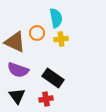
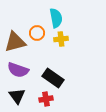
brown triangle: rotated 40 degrees counterclockwise
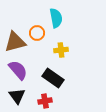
yellow cross: moved 11 px down
purple semicircle: rotated 150 degrees counterclockwise
red cross: moved 1 px left, 2 px down
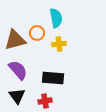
brown triangle: moved 2 px up
yellow cross: moved 2 px left, 6 px up
black rectangle: rotated 30 degrees counterclockwise
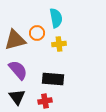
black rectangle: moved 1 px down
black triangle: moved 1 px down
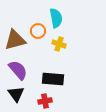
orange circle: moved 1 px right, 2 px up
yellow cross: rotated 24 degrees clockwise
black triangle: moved 1 px left, 3 px up
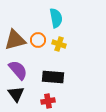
orange circle: moved 9 px down
black rectangle: moved 2 px up
red cross: moved 3 px right
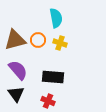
yellow cross: moved 1 px right, 1 px up
red cross: rotated 32 degrees clockwise
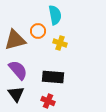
cyan semicircle: moved 1 px left, 3 px up
orange circle: moved 9 px up
